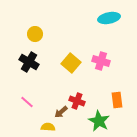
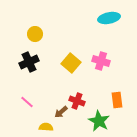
black cross: rotated 36 degrees clockwise
yellow semicircle: moved 2 px left
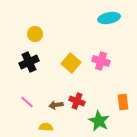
orange rectangle: moved 6 px right, 2 px down
brown arrow: moved 5 px left, 7 px up; rotated 32 degrees clockwise
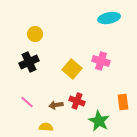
yellow square: moved 1 px right, 6 px down
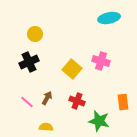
brown arrow: moved 9 px left, 7 px up; rotated 128 degrees clockwise
green star: rotated 15 degrees counterclockwise
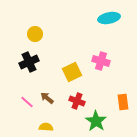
yellow square: moved 3 px down; rotated 24 degrees clockwise
brown arrow: rotated 80 degrees counterclockwise
green star: moved 3 px left; rotated 20 degrees clockwise
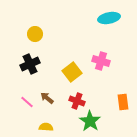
black cross: moved 1 px right, 2 px down
yellow square: rotated 12 degrees counterclockwise
green star: moved 6 px left
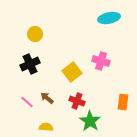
orange rectangle: rotated 14 degrees clockwise
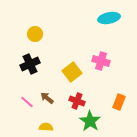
orange rectangle: moved 4 px left; rotated 14 degrees clockwise
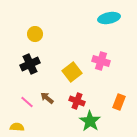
yellow semicircle: moved 29 px left
